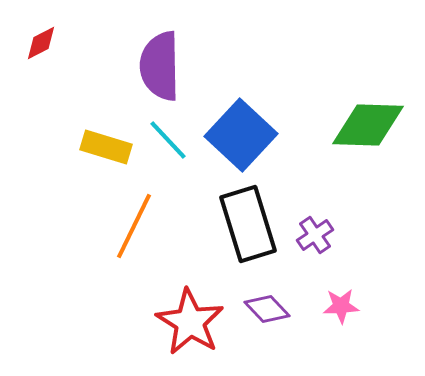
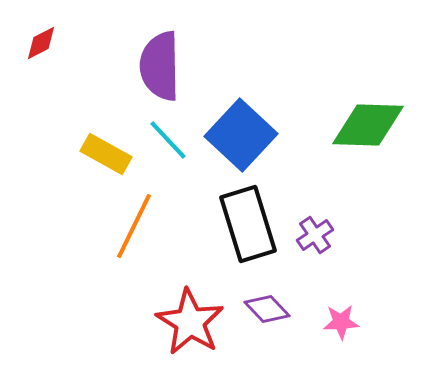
yellow rectangle: moved 7 px down; rotated 12 degrees clockwise
pink star: moved 16 px down
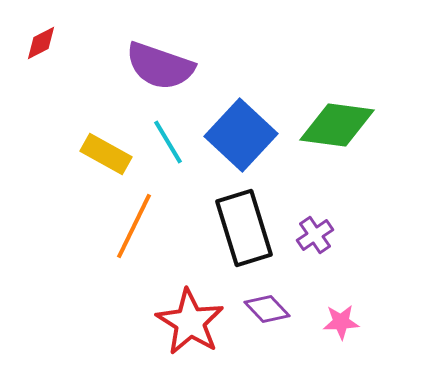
purple semicircle: rotated 70 degrees counterclockwise
green diamond: moved 31 px left; rotated 6 degrees clockwise
cyan line: moved 2 px down; rotated 12 degrees clockwise
black rectangle: moved 4 px left, 4 px down
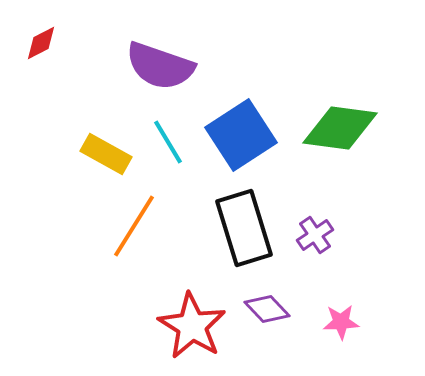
green diamond: moved 3 px right, 3 px down
blue square: rotated 14 degrees clockwise
orange line: rotated 6 degrees clockwise
red star: moved 2 px right, 4 px down
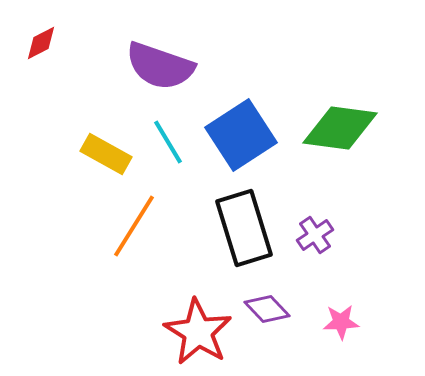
red star: moved 6 px right, 6 px down
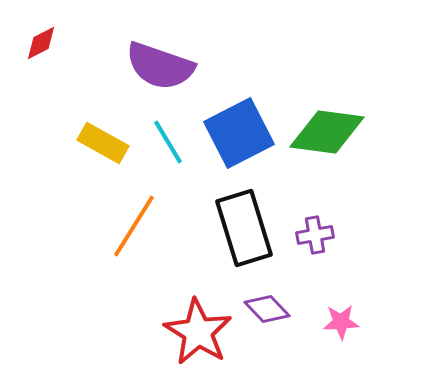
green diamond: moved 13 px left, 4 px down
blue square: moved 2 px left, 2 px up; rotated 6 degrees clockwise
yellow rectangle: moved 3 px left, 11 px up
purple cross: rotated 24 degrees clockwise
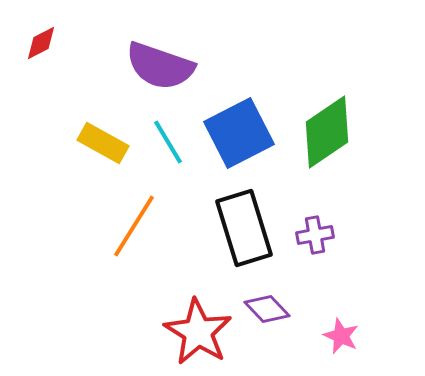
green diamond: rotated 42 degrees counterclockwise
pink star: moved 14 px down; rotated 27 degrees clockwise
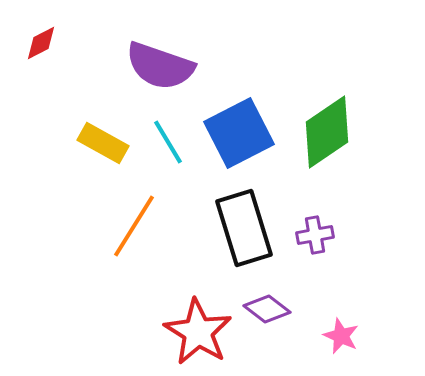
purple diamond: rotated 9 degrees counterclockwise
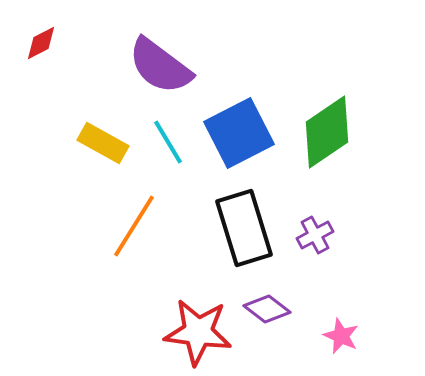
purple semicircle: rotated 18 degrees clockwise
purple cross: rotated 18 degrees counterclockwise
red star: rotated 24 degrees counterclockwise
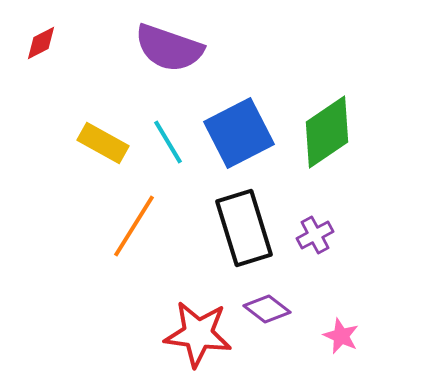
purple semicircle: moved 9 px right, 18 px up; rotated 18 degrees counterclockwise
red star: moved 2 px down
